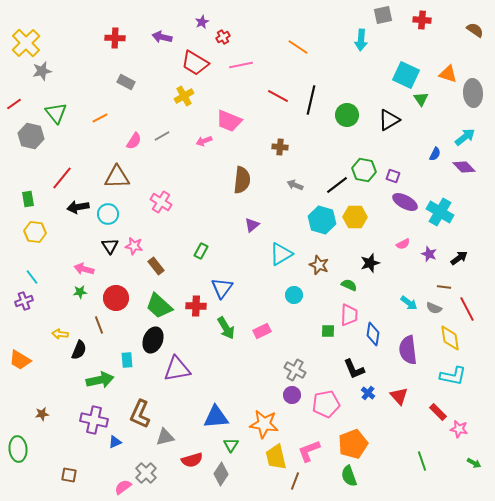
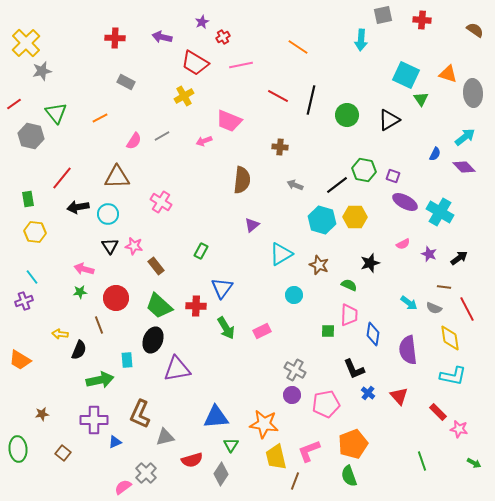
purple cross at (94, 420): rotated 12 degrees counterclockwise
brown square at (69, 475): moved 6 px left, 22 px up; rotated 28 degrees clockwise
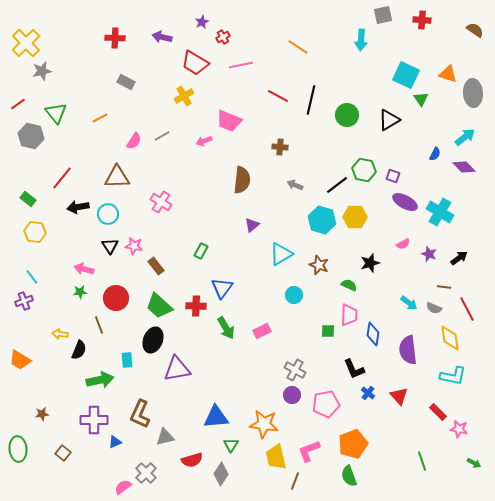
red line at (14, 104): moved 4 px right
green rectangle at (28, 199): rotated 42 degrees counterclockwise
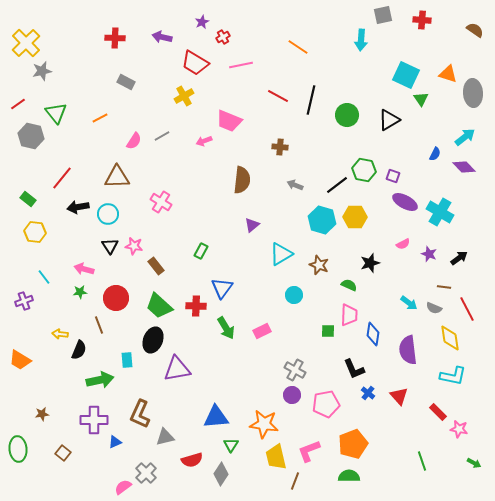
cyan line at (32, 277): moved 12 px right
green semicircle at (349, 476): rotated 110 degrees clockwise
